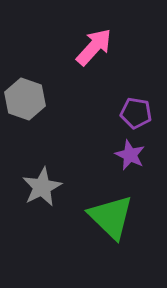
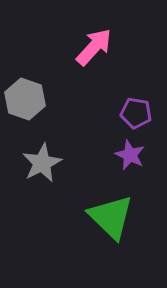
gray star: moved 24 px up
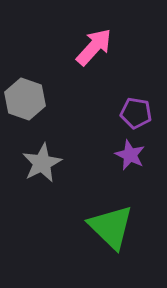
green triangle: moved 10 px down
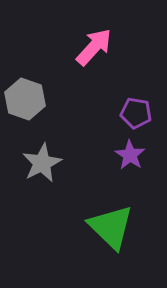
purple star: rotated 8 degrees clockwise
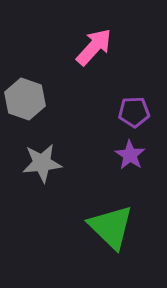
purple pentagon: moved 2 px left, 1 px up; rotated 12 degrees counterclockwise
gray star: rotated 21 degrees clockwise
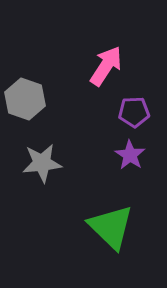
pink arrow: moved 12 px right, 19 px down; rotated 9 degrees counterclockwise
